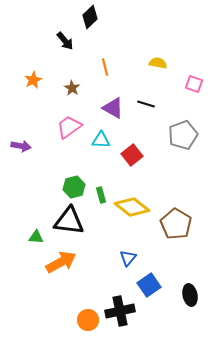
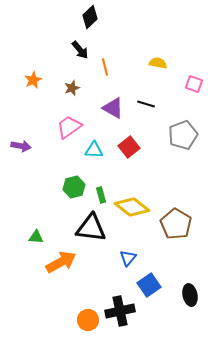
black arrow: moved 15 px right, 9 px down
brown star: rotated 21 degrees clockwise
cyan triangle: moved 7 px left, 10 px down
red square: moved 3 px left, 8 px up
black triangle: moved 22 px right, 7 px down
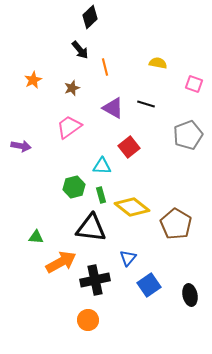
gray pentagon: moved 5 px right
cyan triangle: moved 8 px right, 16 px down
black cross: moved 25 px left, 31 px up
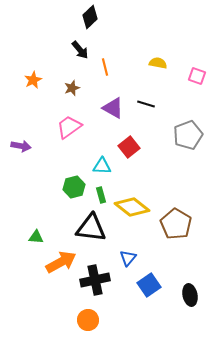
pink square: moved 3 px right, 8 px up
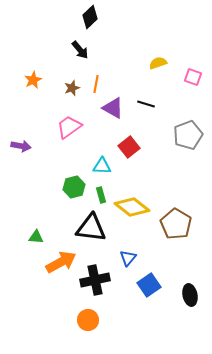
yellow semicircle: rotated 30 degrees counterclockwise
orange line: moved 9 px left, 17 px down; rotated 24 degrees clockwise
pink square: moved 4 px left, 1 px down
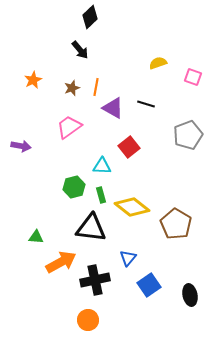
orange line: moved 3 px down
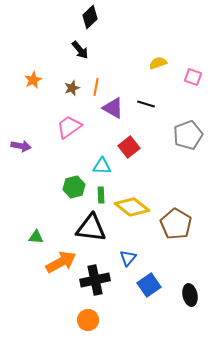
green rectangle: rotated 14 degrees clockwise
